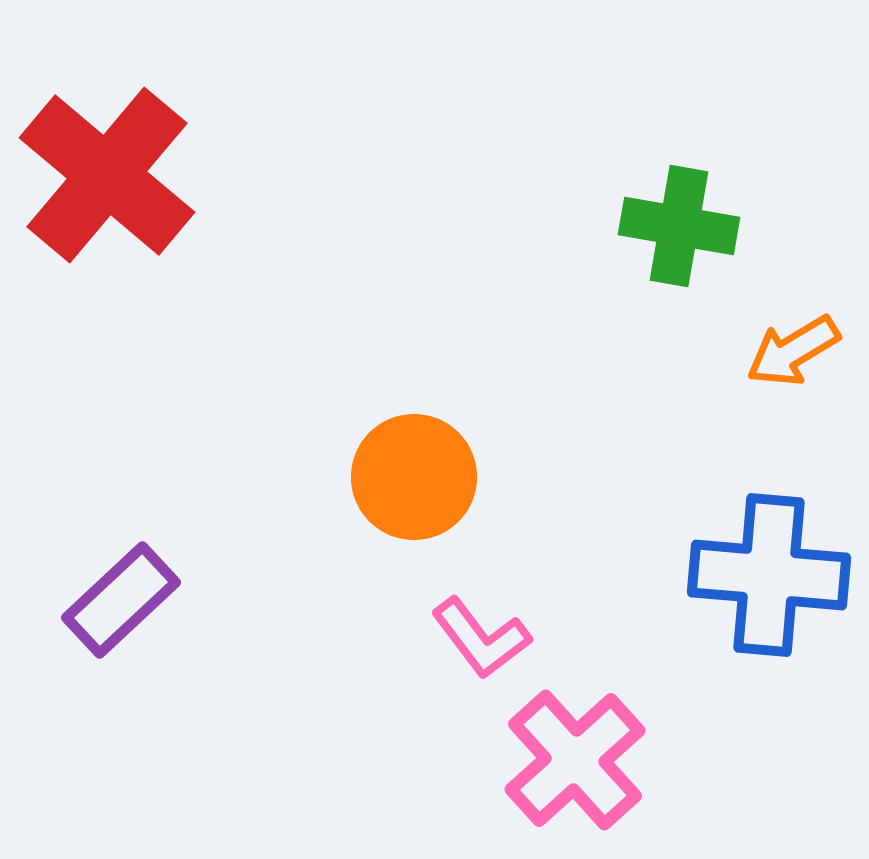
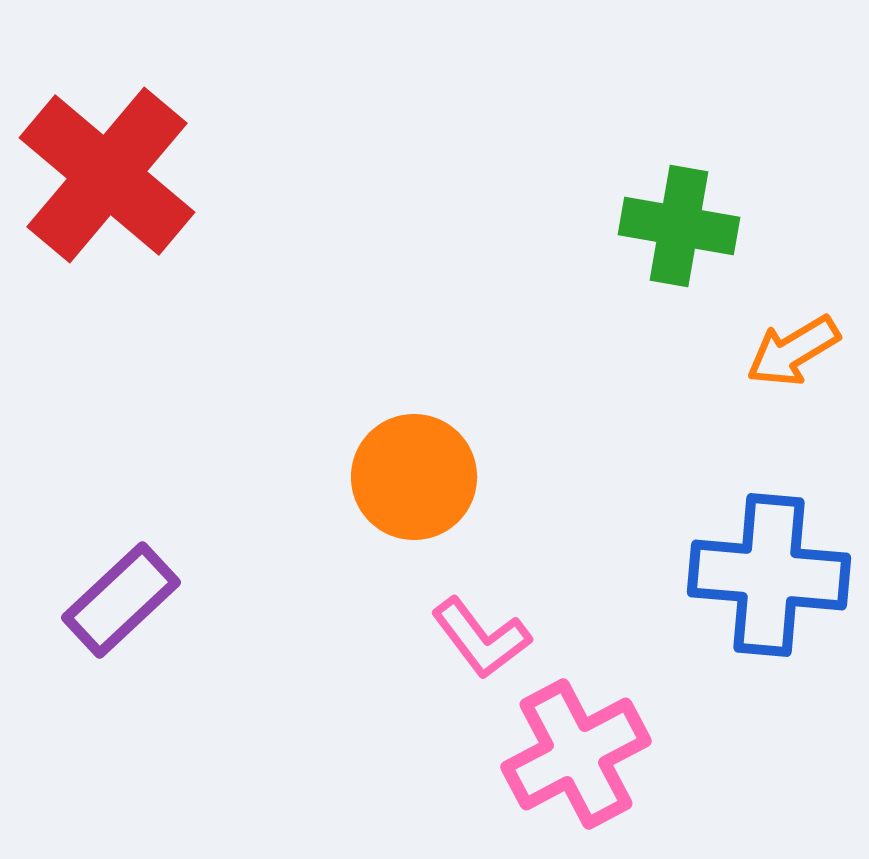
pink cross: moved 1 px right, 6 px up; rotated 14 degrees clockwise
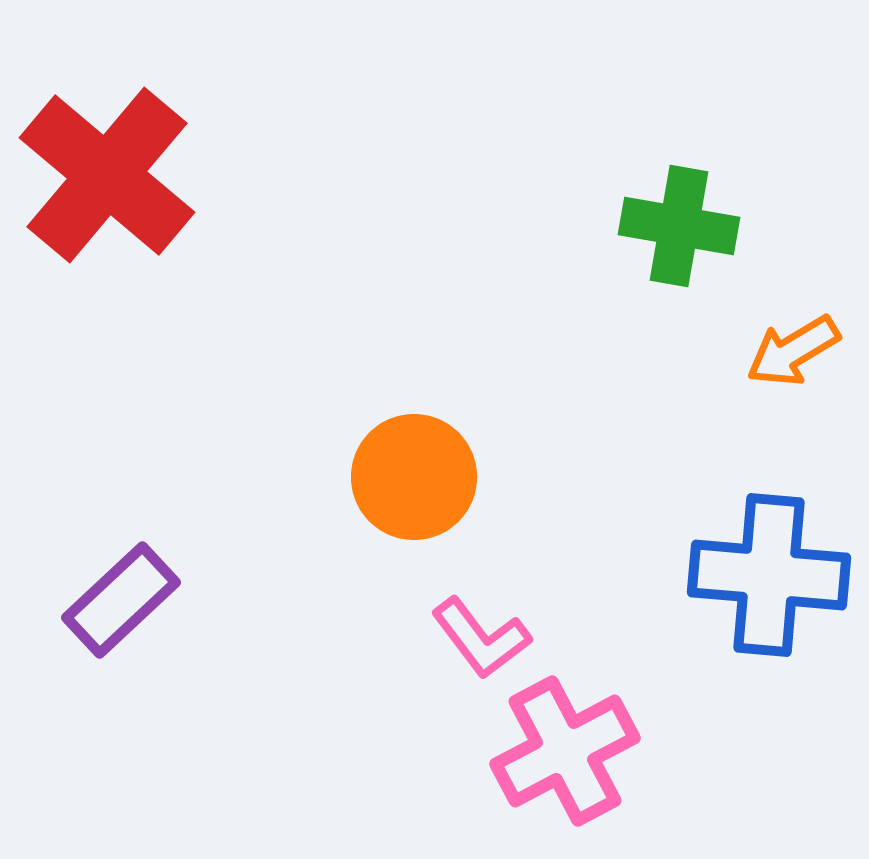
pink cross: moved 11 px left, 3 px up
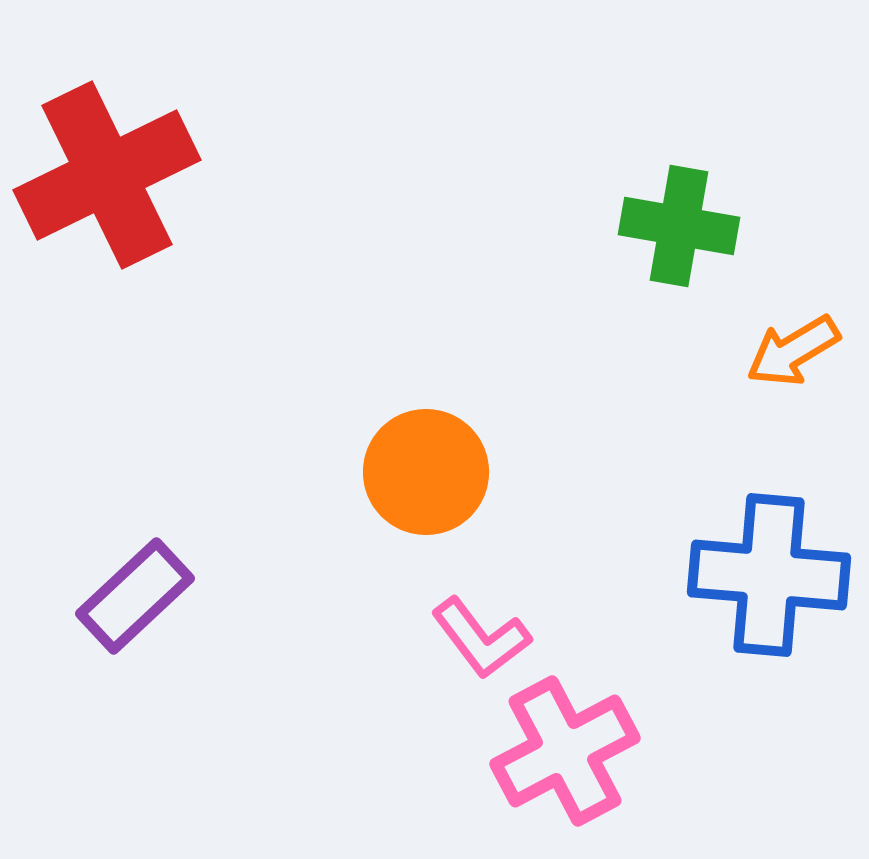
red cross: rotated 24 degrees clockwise
orange circle: moved 12 px right, 5 px up
purple rectangle: moved 14 px right, 4 px up
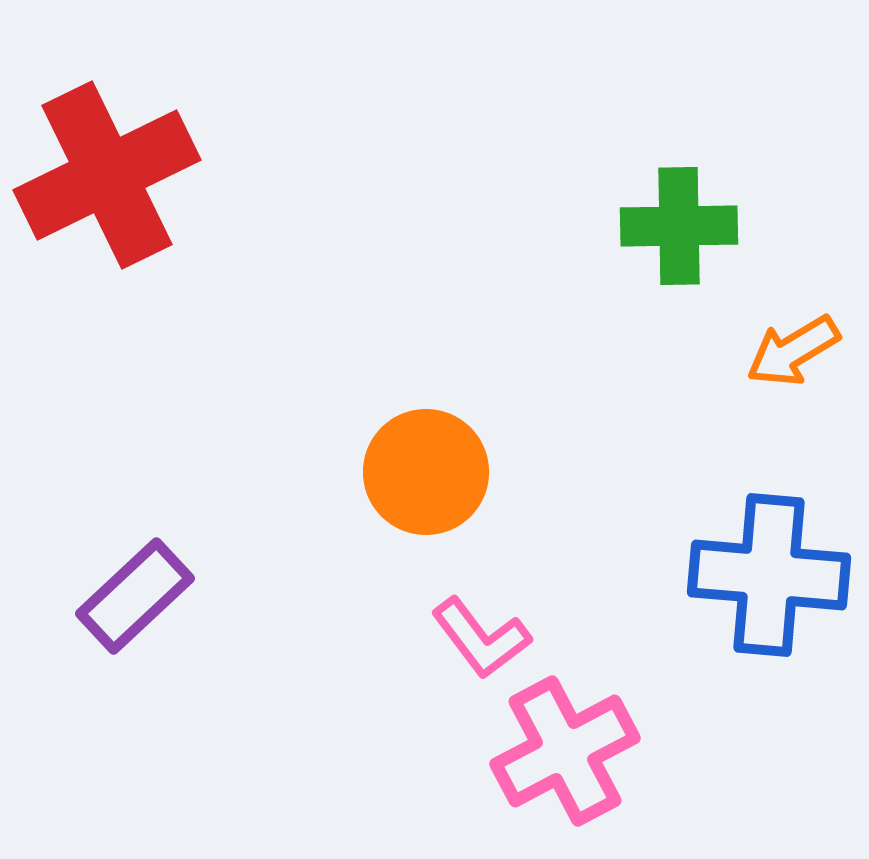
green cross: rotated 11 degrees counterclockwise
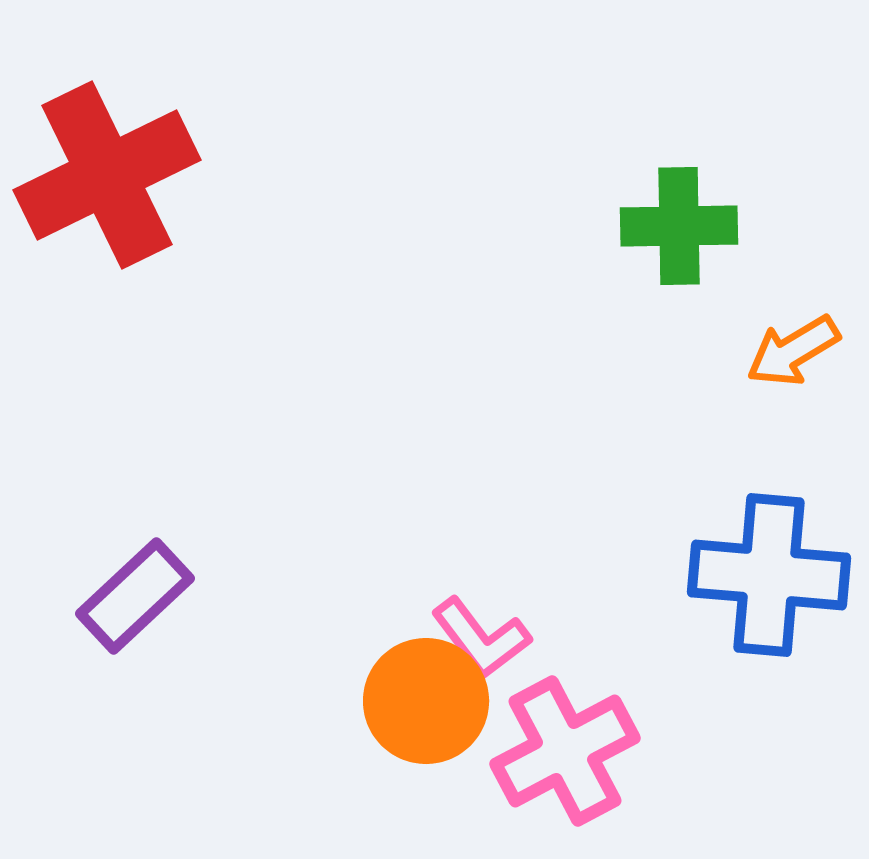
orange circle: moved 229 px down
